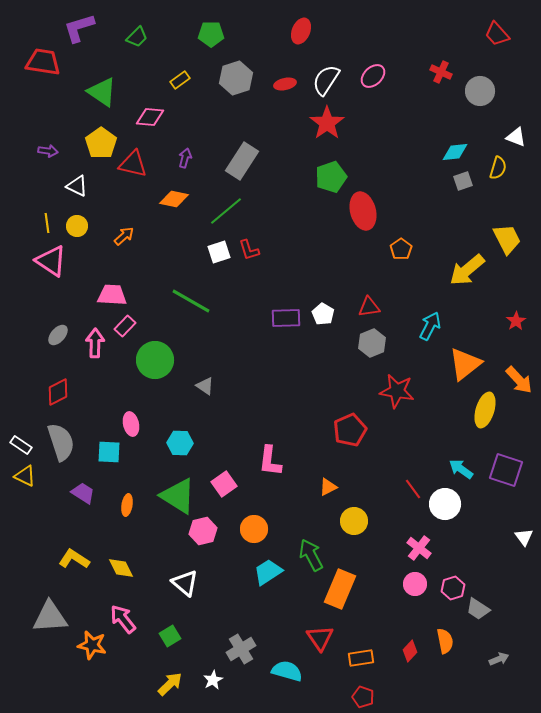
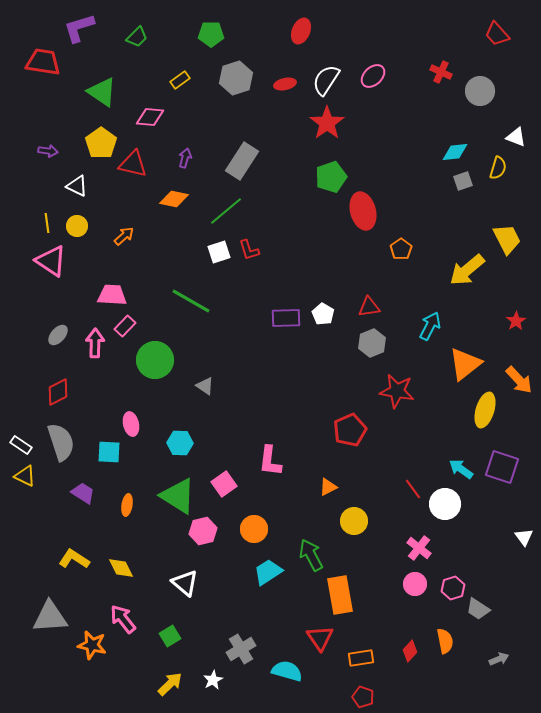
purple square at (506, 470): moved 4 px left, 3 px up
orange rectangle at (340, 589): moved 6 px down; rotated 33 degrees counterclockwise
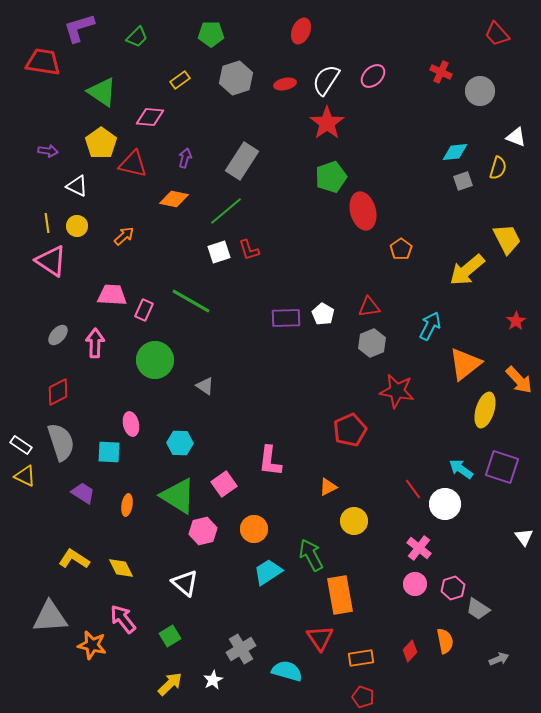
pink rectangle at (125, 326): moved 19 px right, 16 px up; rotated 20 degrees counterclockwise
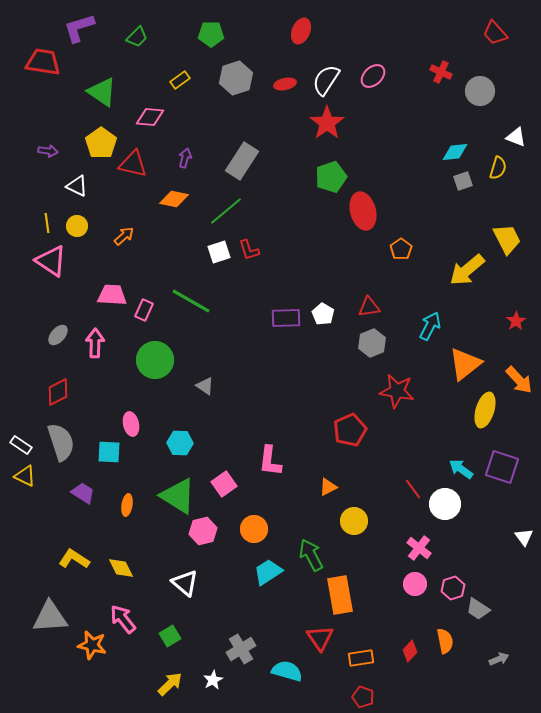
red trapezoid at (497, 34): moved 2 px left, 1 px up
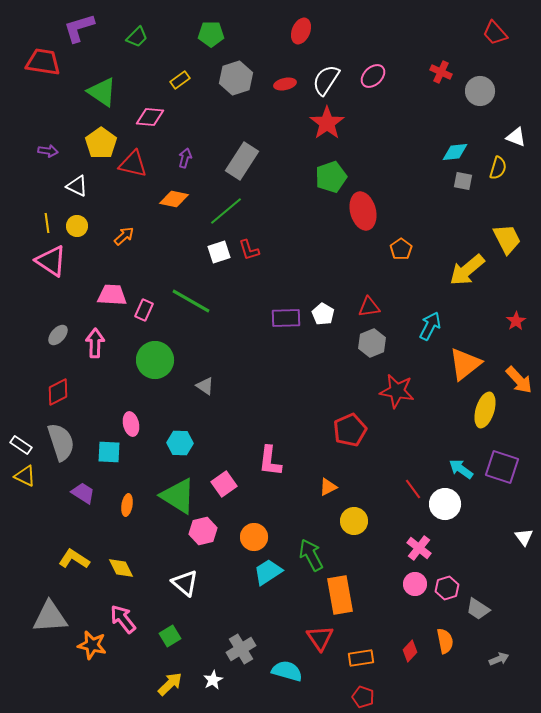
gray square at (463, 181): rotated 30 degrees clockwise
orange circle at (254, 529): moved 8 px down
pink hexagon at (453, 588): moved 6 px left
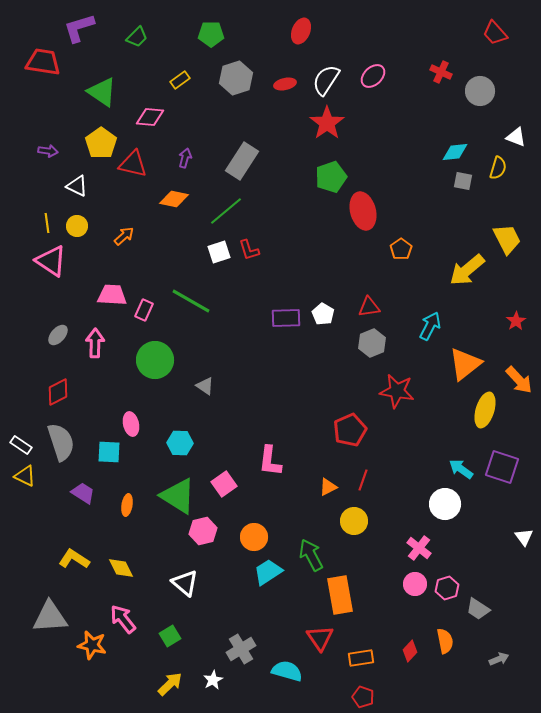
red line at (413, 489): moved 50 px left, 9 px up; rotated 55 degrees clockwise
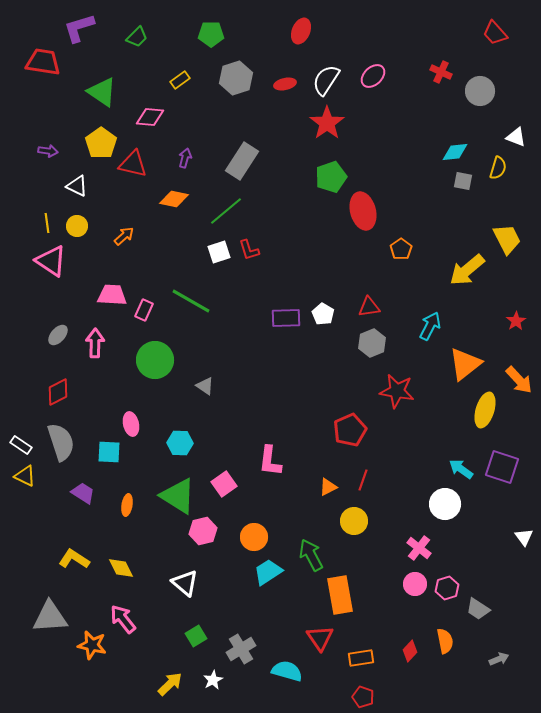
green square at (170, 636): moved 26 px right
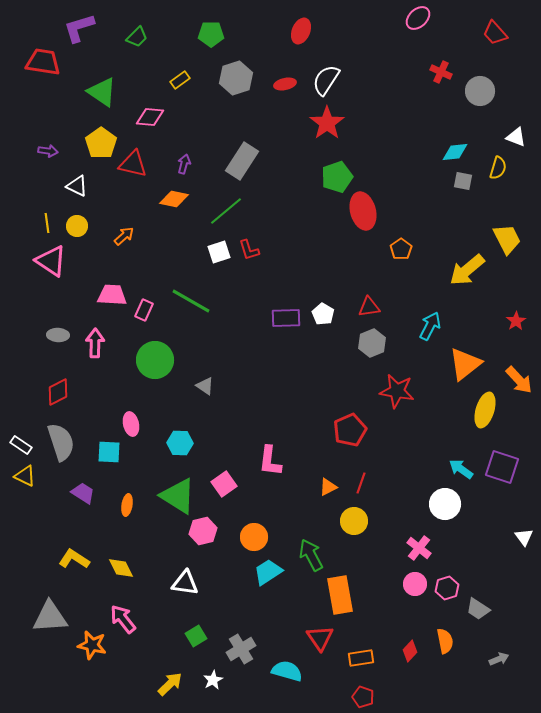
pink ellipse at (373, 76): moved 45 px right, 58 px up
purple arrow at (185, 158): moved 1 px left, 6 px down
green pentagon at (331, 177): moved 6 px right
gray ellipse at (58, 335): rotated 50 degrees clockwise
red line at (363, 480): moved 2 px left, 3 px down
white triangle at (185, 583): rotated 32 degrees counterclockwise
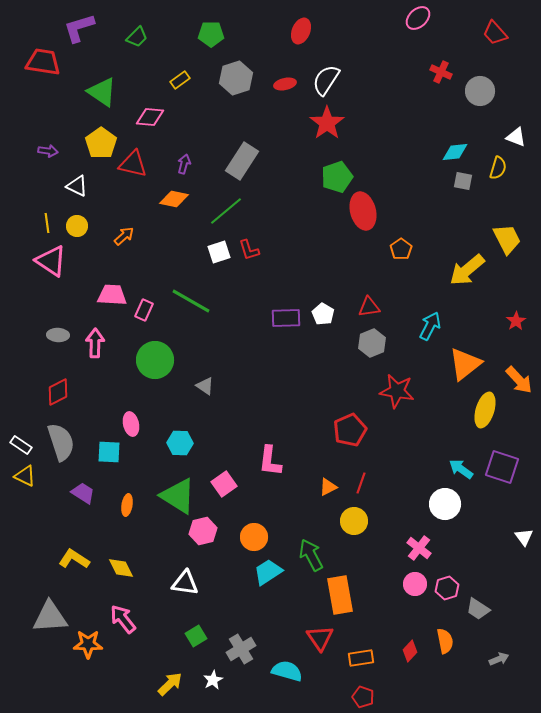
orange star at (92, 645): moved 4 px left, 1 px up; rotated 12 degrees counterclockwise
